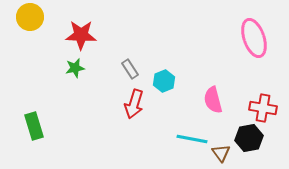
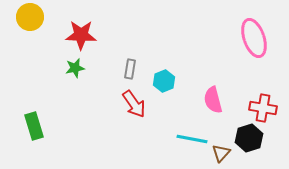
gray rectangle: rotated 42 degrees clockwise
red arrow: rotated 52 degrees counterclockwise
black hexagon: rotated 8 degrees counterclockwise
brown triangle: rotated 18 degrees clockwise
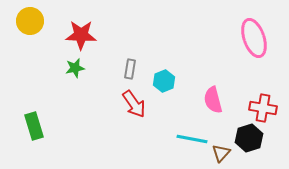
yellow circle: moved 4 px down
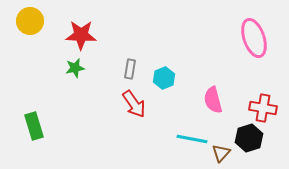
cyan hexagon: moved 3 px up
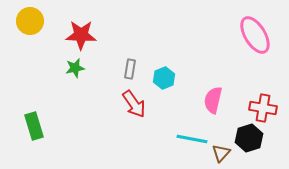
pink ellipse: moved 1 px right, 3 px up; rotated 12 degrees counterclockwise
pink semicircle: rotated 28 degrees clockwise
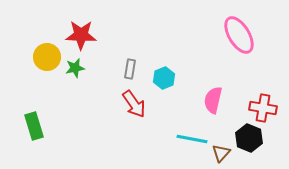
yellow circle: moved 17 px right, 36 px down
pink ellipse: moved 16 px left
black hexagon: rotated 20 degrees counterclockwise
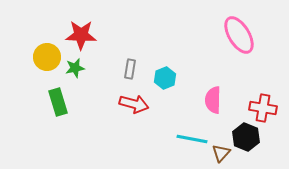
cyan hexagon: moved 1 px right
pink semicircle: rotated 12 degrees counterclockwise
red arrow: rotated 40 degrees counterclockwise
green rectangle: moved 24 px right, 24 px up
black hexagon: moved 3 px left, 1 px up
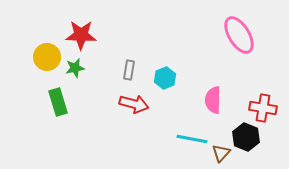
gray rectangle: moved 1 px left, 1 px down
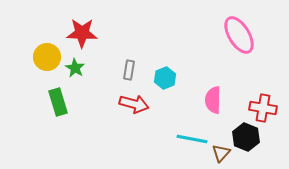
red star: moved 1 px right, 2 px up
green star: rotated 30 degrees counterclockwise
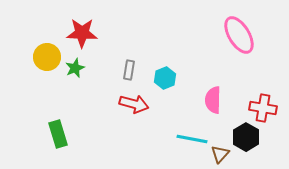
green star: rotated 18 degrees clockwise
green rectangle: moved 32 px down
black hexagon: rotated 8 degrees clockwise
brown triangle: moved 1 px left, 1 px down
